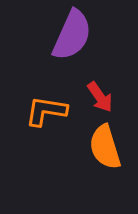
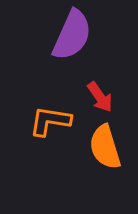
orange L-shape: moved 4 px right, 10 px down
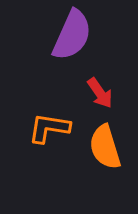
red arrow: moved 4 px up
orange L-shape: moved 1 px left, 7 px down
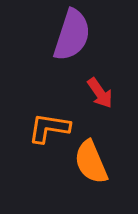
purple semicircle: rotated 6 degrees counterclockwise
orange semicircle: moved 14 px left, 15 px down; rotated 6 degrees counterclockwise
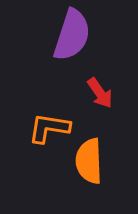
orange semicircle: moved 2 px left, 1 px up; rotated 21 degrees clockwise
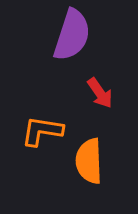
orange L-shape: moved 7 px left, 3 px down
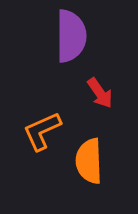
purple semicircle: moved 1 px left, 1 px down; rotated 18 degrees counterclockwise
orange L-shape: rotated 33 degrees counterclockwise
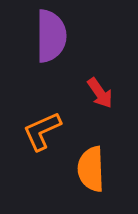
purple semicircle: moved 20 px left
orange semicircle: moved 2 px right, 8 px down
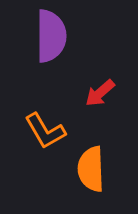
red arrow: rotated 84 degrees clockwise
orange L-shape: moved 3 px right; rotated 96 degrees counterclockwise
